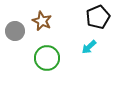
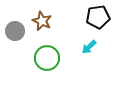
black pentagon: rotated 15 degrees clockwise
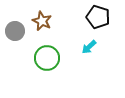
black pentagon: rotated 25 degrees clockwise
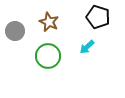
brown star: moved 7 px right, 1 px down
cyan arrow: moved 2 px left
green circle: moved 1 px right, 2 px up
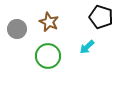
black pentagon: moved 3 px right
gray circle: moved 2 px right, 2 px up
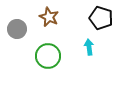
black pentagon: moved 1 px down
brown star: moved 5 px up
cyan arrow: moved 2 px right; rotated 126 degrees clockwise
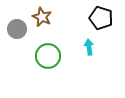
brown star: moved 7 px left
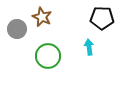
black pentagon: moved 1 px right; rotated 15 degrees counterclockwise
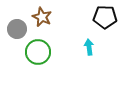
black pentagon: moved 3 px right, 1 px up
green circle: moved 10 px left, 4 px up
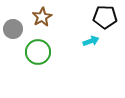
brown star: rotated 18 degrees clockwise
gray circle: moved 4 px left
cyan arrow: moved 2 px right, 6 px up; rotated 77 degrees clockwise
